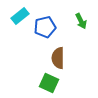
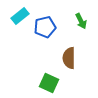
brown semicircle: moved 11 px right
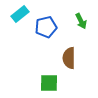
cyan rectangle: moved 2 px up
blue pentagon: moved 1 px right
green square: rotated 24 degrees counterclockwise
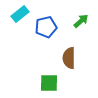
green arrow: rotated 105 degrees counterclockwise
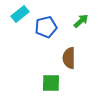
green square: moved 2 px right
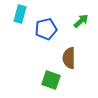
cyan rectangle: rotated 36 degrees counterclockwise
blue pentagon: moved 2 px down
green square: moved 3 px up; rotated 18 degrees clockwise
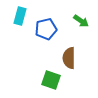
cyan rectangle: moved 2 px down
green arrow: rotated 77 degrees clockwise
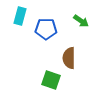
blue pentagon: rotated 15 degrees clockwise
